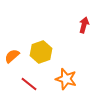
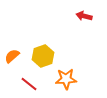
red arrow: moved 9 px up; rotated 91 degrees counterclockwise
yellow hexagon: moved 2 px right, 4 px down
orange star: rotated 20 degrees counterclockwise
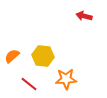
yellow hexagon: rotated 25 degrees clockwise
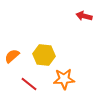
yellow hexagon: moved 1 px right, 1 px up
orange star: moved 2 px left
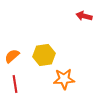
yellow hexagon: rotated 15 degrees counterclockwise
red line: moved 14 px left; rotated 42 degrees clockwise
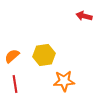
orange star: moved 2 px down
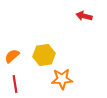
orange star: moved 2 px left, 2 px up
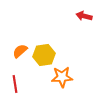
orange semicircle: moved 8 px right, 5 px up
orange star: moved 2 px up
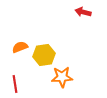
red arrow: moved 1 px left, 4 px up
orange semicircle: moved 4 px up; rotated 21 degrees clockwise
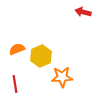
orange semicircle: moved 3 px left, 2 px down
yellow hexagon: moved 3 px left, 1 px down; rotated 15 degrees counterclockwise
